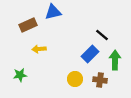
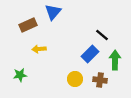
blue triangle: rotated 36 degrees counterclockwise
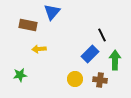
blue triangle: moved 1 px left
brown rectangle: rotated 36 degrees clockwise
black line: rotated 24 degrees clockwise
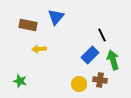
blue triangle: moved 4 px right, 5 px down
blue rectangle: moved 1 px down
green arrow: moved 2 px left; rotated 18 degrees counterclockwise
green star: moved 6 px down; rotated 24 degrees clockwise
yellow circle: moved 4 px right, 5 px down
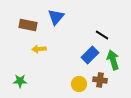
black line: rotated 32 degrees counterclockwise
green star: rotated 16 degrees counterclockwise
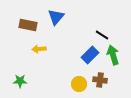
green arrow: moved 5 px up
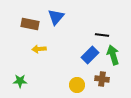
brown rectangle: moved 2 px right, 1 px up
black line: rotated 24 degrees counterclockwise
brown cross: moved 2 px right, 1 px up
yellow circle: moved 2 px left, 1 px down
